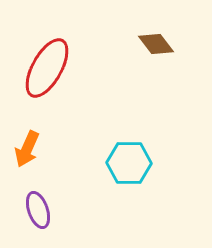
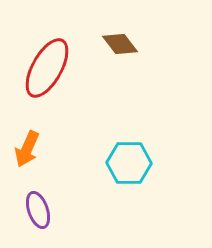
brown diamond: moved 36 px left
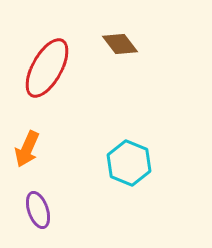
cyan hexagon: rotated 21 degrees clockwise
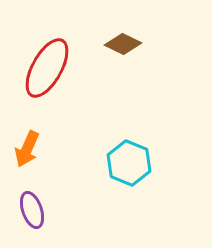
brown diamond: moved 3 px right; rotated 27 degrees counterclockwise
purple ellipse: moved 6 px left
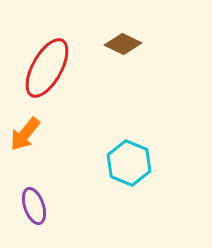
orange arrow: moved 2 px left, 15 px up; rotated 15 degrees clockwise
purple ellipse: moved 2 px right, 4 px up
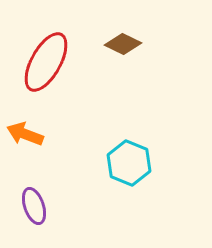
red ellipse: moved 1 px left, 6 px up
orange arrow: rotated 72 degrees clockwise
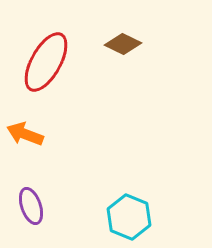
cyan hexagon: moved 54 px down
purple ellipse: moved 3 px left
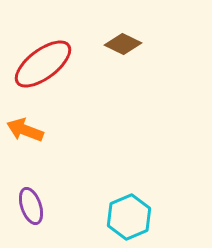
red ellipse: moved 3 px left, 2 px down; rotated 24 degrees clockwise
orange arrow: moved 4 px up
cyan hexagon: rotated 15 degrees clockwise
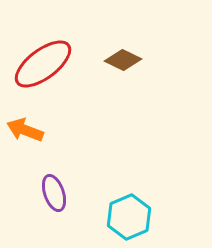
brown diamond: moved 16 px down
purple ellipse: moved 23 px right, 13 px up
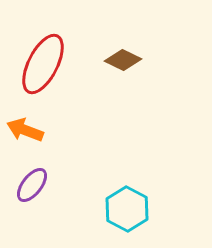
red ellipse: rotated 26 degrees counterclockwise
purple ellipse: moved 22 px left, 8 px up; rotated 57 degrees clockwise
cyan hexagon: moved 2 px left, 8 px up; rotated 9 degrees counterclockwise
